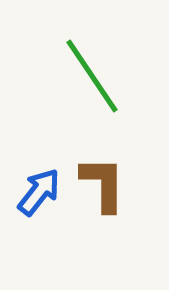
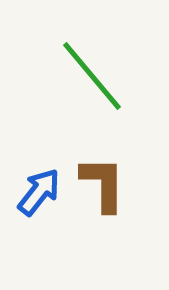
green line: rotated 6 degrees counterclockwise
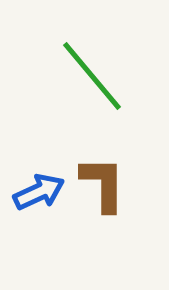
blue arrow: rotated 27 degrees clockwise
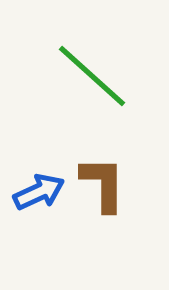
green line: rotated 8 degrees counterclockwise
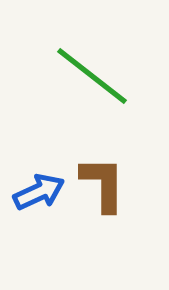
green line: rotated 4 degrees counterclockwise
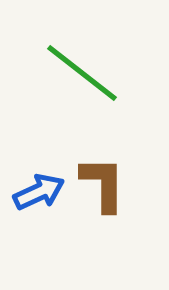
green line: moved 10 px left, 3 px up
